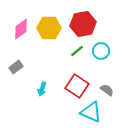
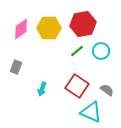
gray rectangle: rotated 32 degrees counterclockwise
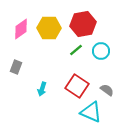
green line: moved 1 px left, 1 px up
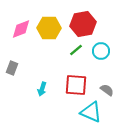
pink diamond: rotated 15 degrees clockwise
gray rectangle: moved 4 px left, 1 px down
red square: moved 1 px left, 1 px up; rotated 30 degrees counterclockwise
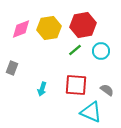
red hexagon: moved 1 px down
yellow hexagon: rotated 10 degrees counterclockwise
green line: moved 1 px left
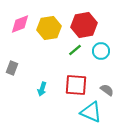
red hexagon: moved 1 px right
pink diamond: moved 1 px left, 5 px up
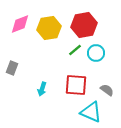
cyan circle: moved 5 px left, 2 px down
